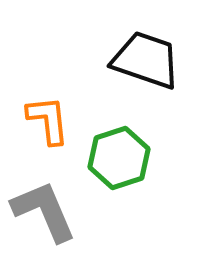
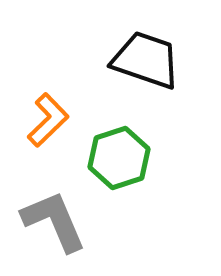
orange L-shape: rotated 52 degrees clockwise
gray L-shape: moved 10 px right, 10 px down
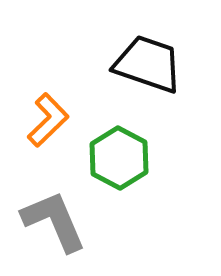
black trapezoid: moved 2 px right, 4 px down
green hexagon: rotated 14 degrees counterclockwise
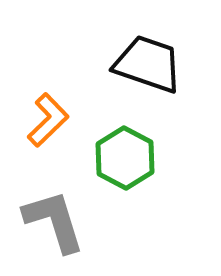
green hexagon: moved 6 px right
gray L-shape: rotated 6 degrees clockwise
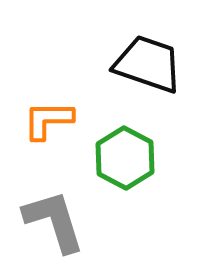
orange L-shape: rotated 136 degrees counterclockwise
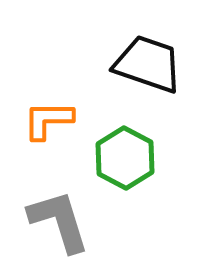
gray L-shape: moved 5 px right
